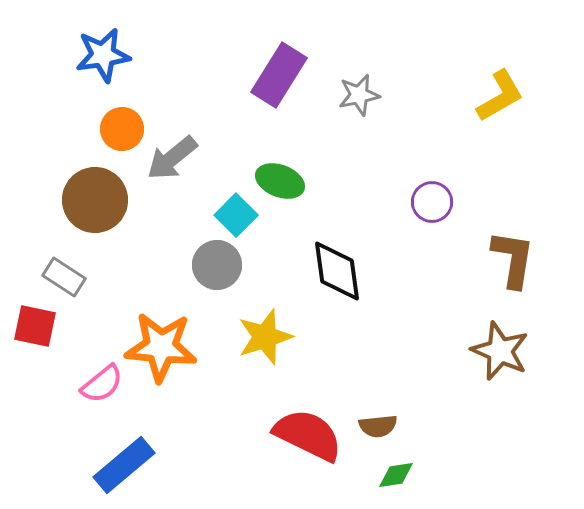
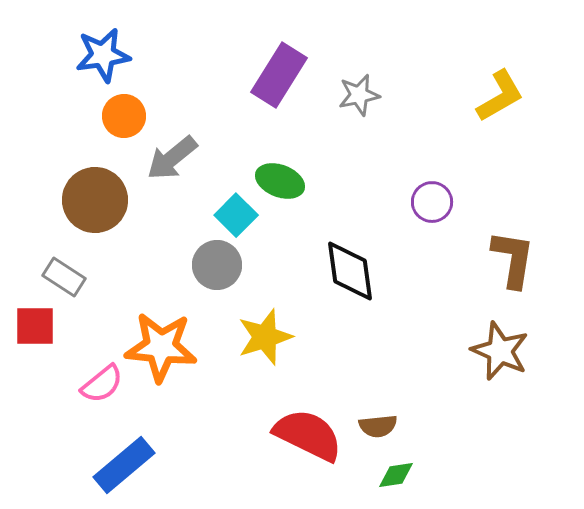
orange circle: moved 2 px right, 13 px up
black diamond: moved 13 px right
red square: rotated 12 degrees counterclockwise
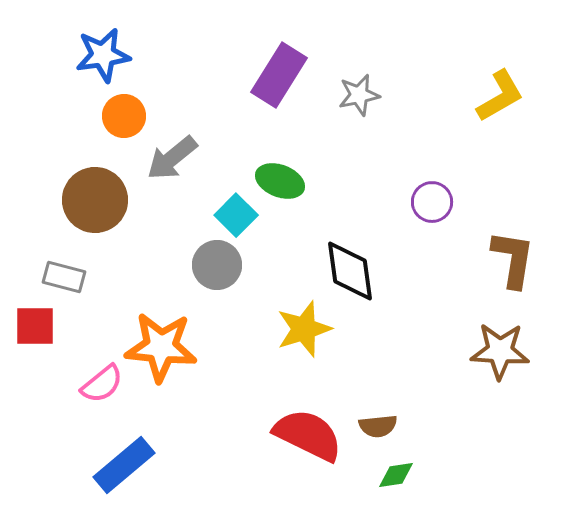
gray rectangle: rotated 18 degrees counterclockwise
yellow star: moved 39 px right, 8 px up
brown star: rotated 20 degrees counterclockwise
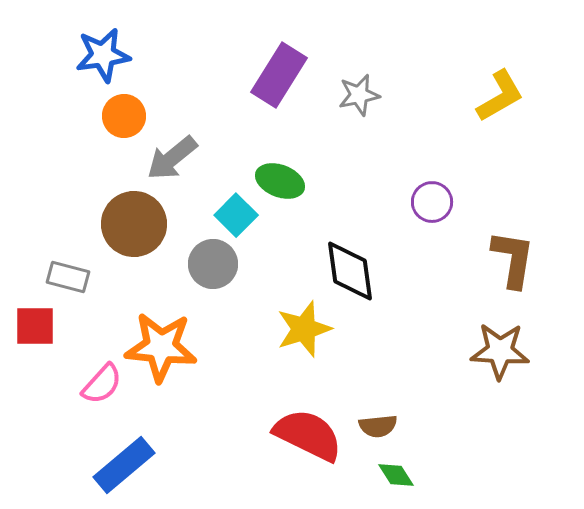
brown circle: moved 39 px right, 24 px down
gray circle: moved 4 px left, 1 px up
gray rectangle: moved 4 px right
pink semicircle: rotated 9 degrees counterclockwise
green diamond: rotated 66 degrees clockwise
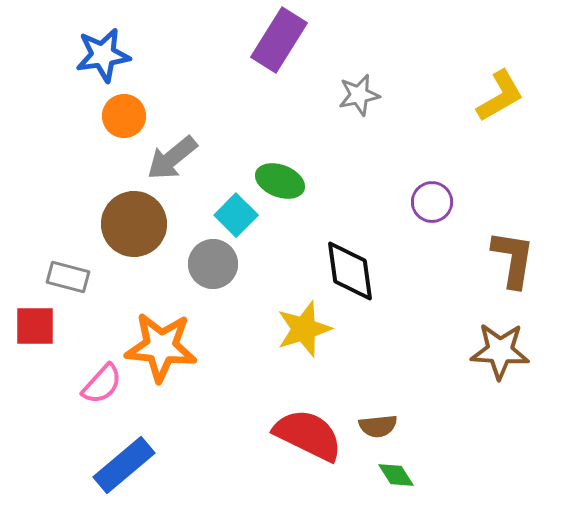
purple rectangle: moved 35 px up
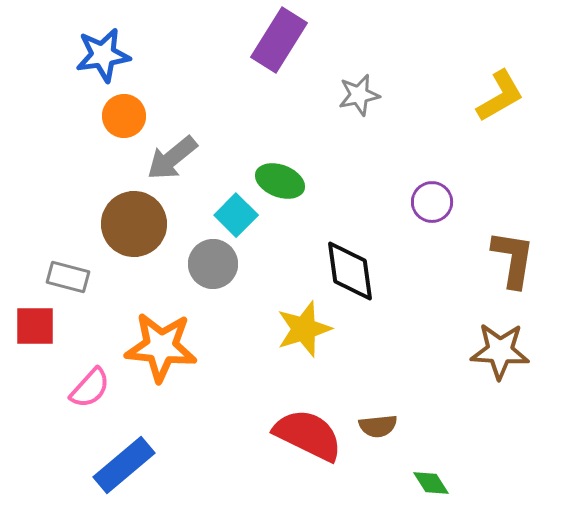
pink semicircle: moved 12 px left, 4 px down
green diamond: moved 35 px right, 8 px down
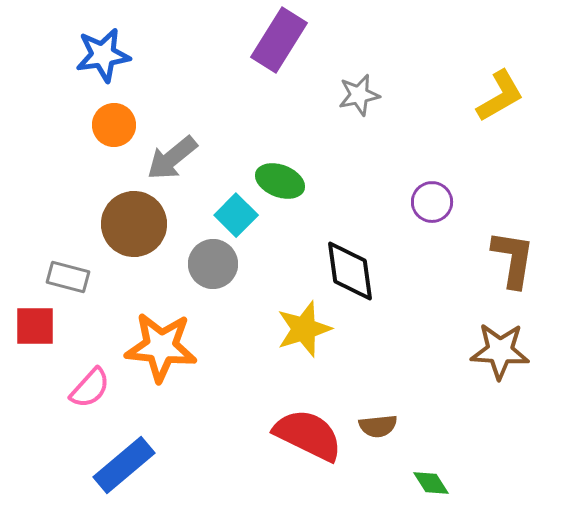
orange circle: moved 10 px left, 9 px down
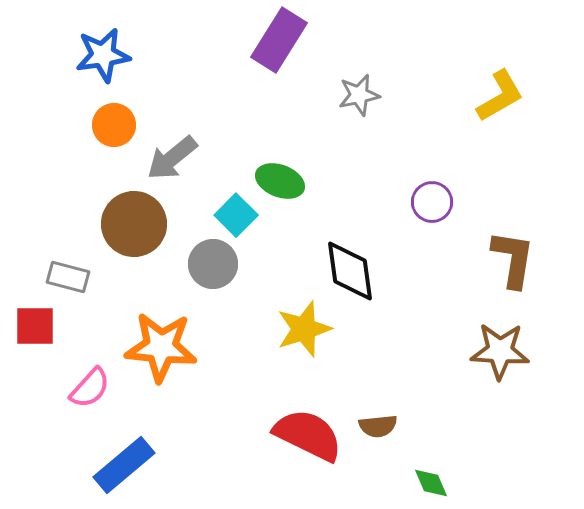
green diamond: rotated 9 degrees clockwise
